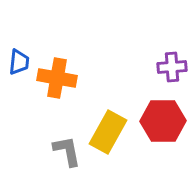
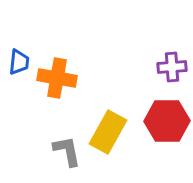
red hexagon: moved 4 px right
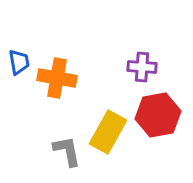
blue trapezoid: rotated 16 degrees counterclockwise
purple cross: moved 30 px left; rotated 8 degrees clockwise
red hexagon: moved 9 px left, 6 px up; rotated 9 degrees counterclockwise
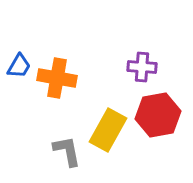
blue trapezoid: moved 4 px down; rotated 40 degrees clockwise
yellow rectangle: moved 2 px up
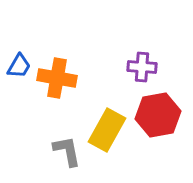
yellow rectangle: moved 1 px left
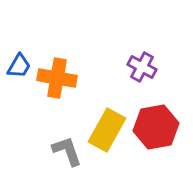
purple cross: rotated 24 degrees clockwise
red hexagon: moved 2 px left, 12 px down
gray L-shape: rotated 8 degrees counterclockwise
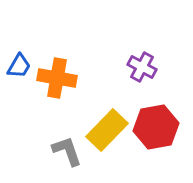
yellow rectangle: rotated 15 degrees clockwise
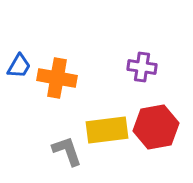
purple cross: rotated 20 degrees counterclockwise
yellow rectangle: rotated 39 degrees clockwise
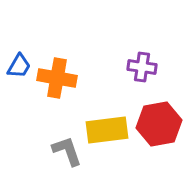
red hexagon: moved 3 px right, 3 px up
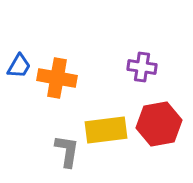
yellow rectangle: moved 1 px left
gray L-shape: rotated 28 degrees clockwise
